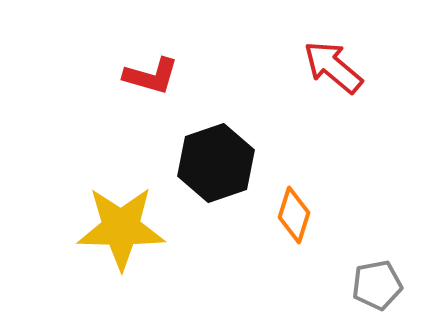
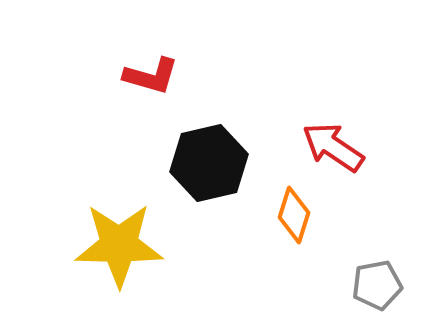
red arrow: moved 80 px down; rotated 6 degrees counterclockwise
black hexagon: moved 7 px left; rotated 6 degrees clockwise
yellow star: moved 2 px left, 17 px down
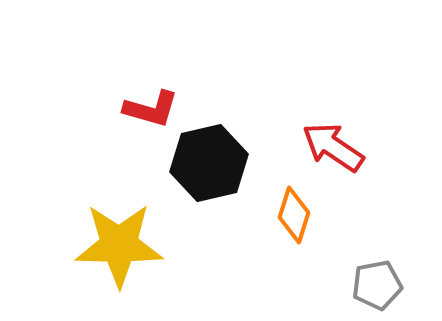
red L-shape: moved 33 px down
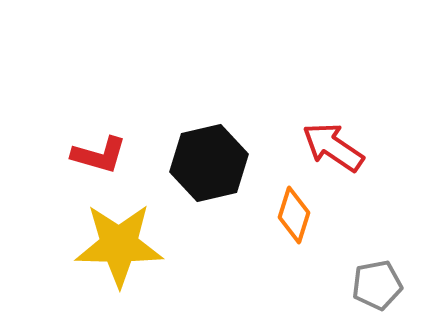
red L-shape: moved 52 px left, 46 px down
